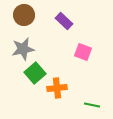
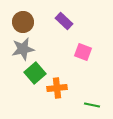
brown circle: moved 1 px left, 7 px down
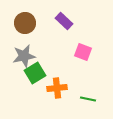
brown circle: moved 2 px right, 1 px down
gray star: moved 1 px right, 7 px down
green square: rotated 10 degrees clockwise
green line: moved 4 px left, 6 px up
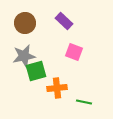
pink square: moved 9 px left
green square: moved 1 px right, 2 px up; rotated 15 degrees clockwise
green line: moved 4 px left, 3 px down
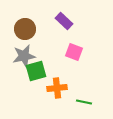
brown circle: moved 6 px down
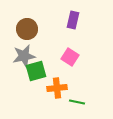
purple rectangle: moved 9 px right, 1 px up; rotated 60 degrees clockwise
brown circle: moved 2 px right
pink square: moved 4 px left, 5 px down; rotated 12 degrees clockwise
green line: moved 7 px left
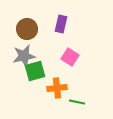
purple rectangle: moved 12 px left, 4 px down
green square: moved 1 px left
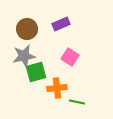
purple rectangle: rotated 54 degrees clockwise
green square: moved 1 px right, 1 px down
